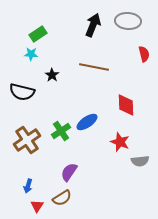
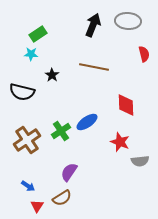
blue arrow: rotated 72 degrees counterclockwise
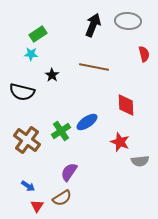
brown cross: rotated 20 degrees counterclockwise
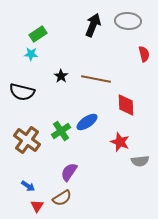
brown line: moved 2 px right, 12 px down
black star: moved 9 px right, 1 px down
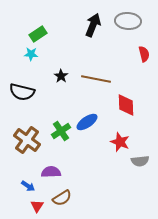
purple semicircle: moved 18 px left; rotated 54 degrees clockwise
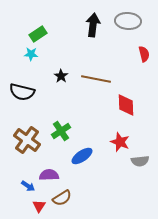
black arrow: rotated 15 degrees counterclockwise
blue ellipse: moved 5 px left, 34 px down
purple semicircle: moved 2 px left, 3 px down
red triangle: moved 2 px right
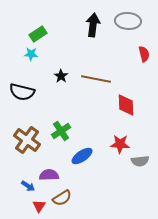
red star: moved 2 px down; rotated 18 degrees counterclockwise
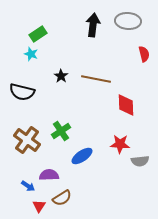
cyan star: rotated 16 degrees clockwise
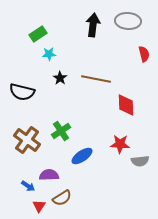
cyan star: moved 18 px right; rotated 24 degrees counterclockwise
black star: moved 1 px left, 2 px down
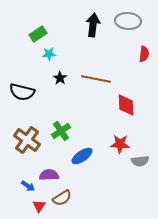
red semicircle: rotated 21 degrees clockwise
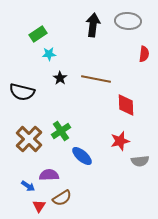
brown cross: moved 2 px right, 1 px up; rotated 8 degrees clockwise
red star: moved 3 px up; rotated 18 degrees counterclockwise
blue ellipse: rotated 75 degrees clockwise
